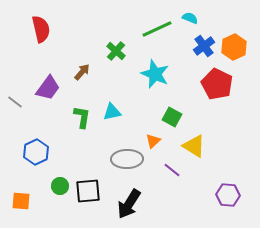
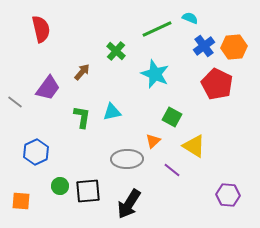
orange hexagon: rotated 20 degrees clockwise
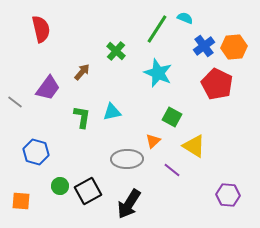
cyan semicircle: moved 5 px left
green line: rotated 32 degrees counterclockwise
cyan star: moved 3 px right, 1 px up
blue hexagon: rotated 20 degrees counterclockwise
black square: rotated 24 degrees counterclockwise
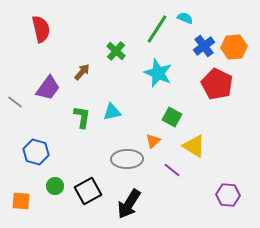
green circle: moved 5 px left
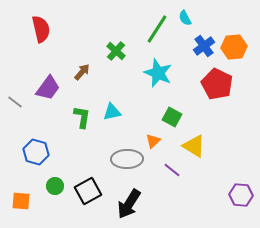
cyan semicircle: rotated 140 degrees counterclockwise
purple hexagon: moved 13 px right
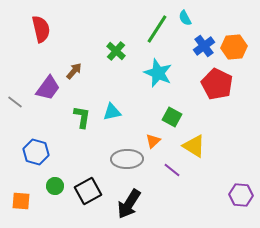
brown arrow: moved 8 px left, 1 px up
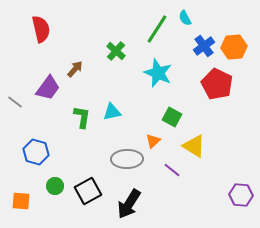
brown arrow: moved 1 px right, 2 px up
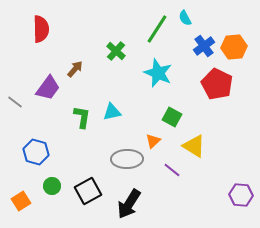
red semicircle: rotated 12 degrees clockwise
green circle: moved 3 px left
orange square: rotated 36 degrees counterclockwise
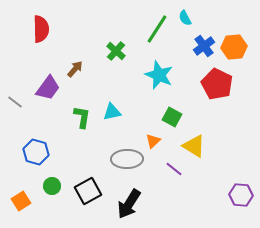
cyan star: moved 1 px right, 2 px down
purple line: moved 2 px right, 1 px up
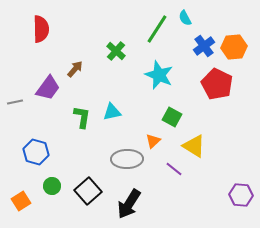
gray line: rotated 49 degrees counterclockwise
black square: rotated 12 degrees counterclockwise
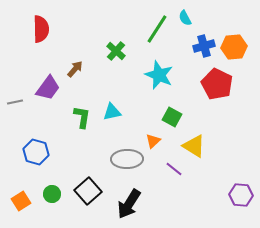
blue cross: rotated 20 degrees clockwise
green circle: moved 8 px down
